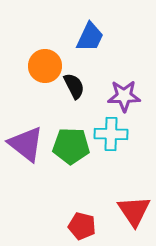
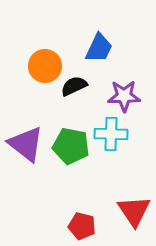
blue trapezoid: moved 9 px right, 11 px down
black semicircle: rotated 88 degrees counterclockwise
green pentagon: rotated 9 degrees clockwise
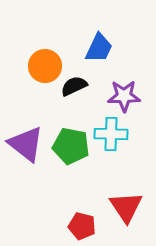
red triangle: moved 8 px left, 4 px up
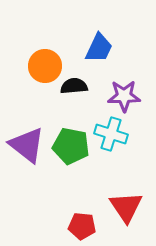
black semicircle: rotated 20 degrees clockwise
cyan cross: rotated 16 degrees clockwise
purple triangle: moved 1 px right, 1 px down
red pentagon: rotated 8 degrees counterclockwise
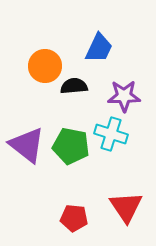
red pentagon: moved 8 px left, 8 px up
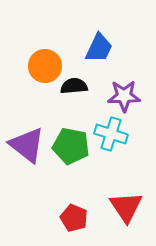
red pentagon: rotated 16 degrees clockwise
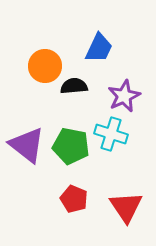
purple star: rotated 24 degrees counterclockwise
red pentagon: moved 19 px up
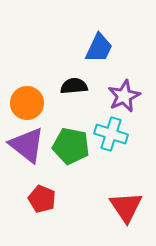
orange circle: moved 18 px left, 37 px down
red pentagon: moved 32 px left
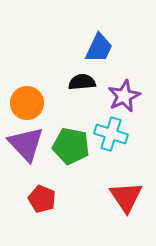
black semicircle: moved 8 px right, 4 px up
purple triangle: moved 1 px left, 1 px up; rotated 9 degrees clockwise
red triangle: moved 10 px up
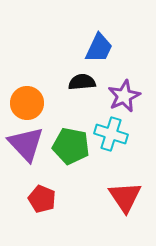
red triangle: moved 1 px left
